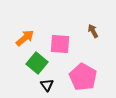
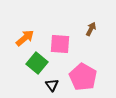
brown arrow: moved 2 px left, 2 px up; rotated 56 degrees clockwise
black triangle: moved 5 px right
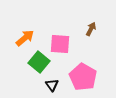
green square: moved 2 px right, 1 px up
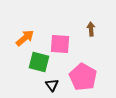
brown arrow: rotated 32 degrees counterclockwise
green square: rotated 25 degrees counterclockwise
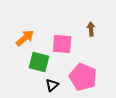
pink square: moved 2 px right
pink pentagon: rotated 8 degrees counterclockwise
black triangle: rotated 24 degrees clockwise
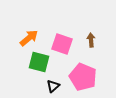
brown arrow: moved 11 px down
orange arrow: moved 4 px right
pink square: rotated 15 degrees clockwise
black triangle: moved 1 px right, 1 px down
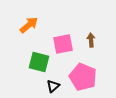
orange arrow: moved 13 px up
pink square: moved 1 px right; rotated 30 degrees counterclockwise
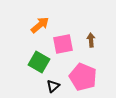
orange arrow: moved 11 px right
green square: rotated 15 degrees clockwise
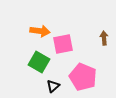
orange arrow: moved 6 px down; rotated 48 degrees clockwise
brown arrow: moved 13 px right, 2 px up
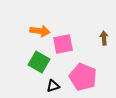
black triangle: rotated 24 degrees clockwise
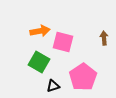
orange arrow: rotated 18 degrees counterclockwise
pink square: moved 2 px up; rotated 25 degrees clockwise
pink pentagon: rotated 16 degrees clockwise
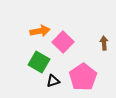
brown arrow: moved 5 px down
pink square: rotated 30 degrees clockwise
black triangle: moved 5 px up
